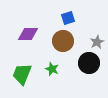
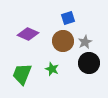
purple diamond: rotated 25 degrees clockwise
gray star: moved 12 px left
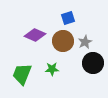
purple diamond: moved 7 px right, 1 px down
black circle: moved 4 px right
green star: rotated 24 degrees counterclockwise
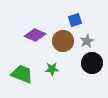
blue square: moved 7 px right, 2 px down
gray star: moved 2 px right, 1 px up
black circle: moved 1 px left
green trapezoid: rotated 90 degrees clockwise
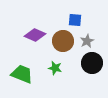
blue square: rotated 24 degrees clockwise
green star: moved 3 px right, 1 px up; rotated 16 degrees clockwise
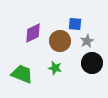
blue square: moved 4 px down
purple diamond: moved 2 px left, 2 px up; rotated 50 degrees counterclockwise
brown circle: moved 3 px left
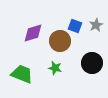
blue square: moved 2 px down; rotated 16 degrees clockwise
purple diamond: rotated 10 degrees clockwise
gray star: moved 9 px right, 16 px up
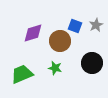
green trapezoid: rotated 45 degrees counterclockwise
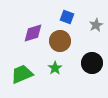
blue square: moved 8 px left, 9 px up
green star: rotated 24 degrees clockwise
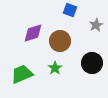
blue square: moved 3 px right, 7 px up
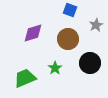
brown circle: moved 8 px right, 2 px up
black circle: moved 2 px left
green trapezoid: moved 3 px right, 4 px down
